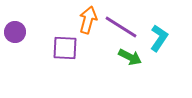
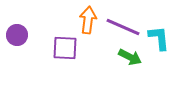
orange arrow: rotated 8 degrees counterclockwise
purple line: moved 2 px right; rotated 8 degrees counterclockwise
purple circle: moved 2 px right, 3 px down
cyan L-shape: rotated 40 degrees counterclockwise
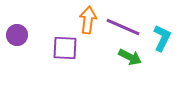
cyan L-shape: moved 3 px right; rotated 32 degrees clockwise
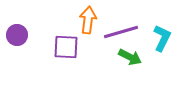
purple line: moved 2 px left, 5 px down; rotated 40 degrees counterclockwise
purple square: moved 1 px right, 1 px up
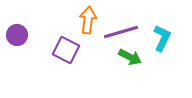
purple square: moved 3 px down; rotated 24 degrees clockwise
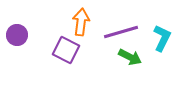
orange arrow: moved 7 px left, 2 px down
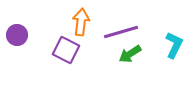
cyan L-shape: moved 12 px right, 7 px down
green arrow: moved 3 px up; rotated 120 degrees clockwise
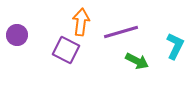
cyan L-shape: moved 1 px right, 1 px down
green arrow: moved 7 px right, 7 px down; rotated 120 degrees counterclockwise
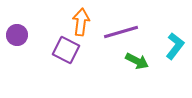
cyan L-shape: rotated 12 degrees clockwise
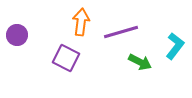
purple square: moved 8 px down
green arrow: moved 3 px right, 1 px down
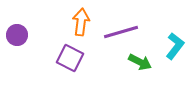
purple square: moved 4 px right
